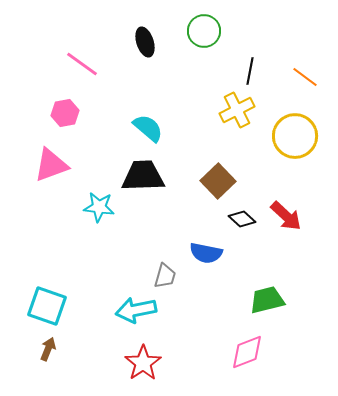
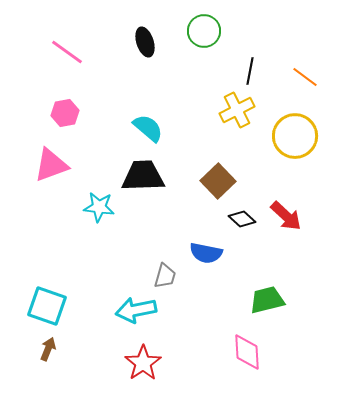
pink line: moved 15 px left, 12 px up
pink diamond: rotated 72 degrees counterclockwise
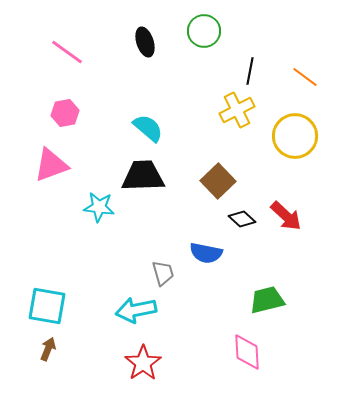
gray trapezoid: moved 2 px left, 3 px up; rotated 32 degrees counterclockwise
cyan square: rotated 9 degrees counterclockwise
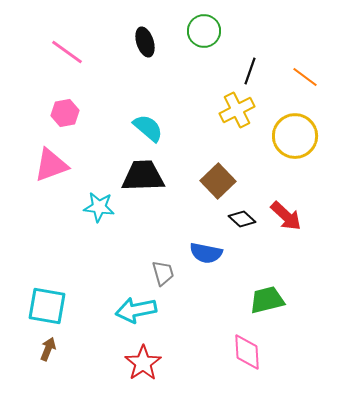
black line: rotated 8 degrees clockwise
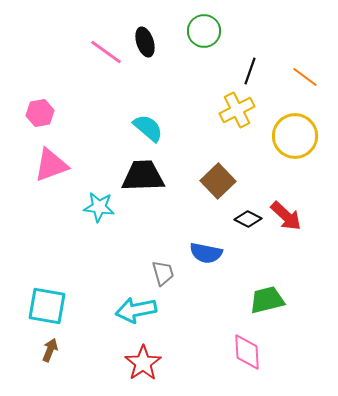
pink line: moved 39 px right
pink hexagon: moved 25 px left
black diamond: moved 6 px right; rotated 16 degrees counterclockwise
brown arrow: moved 2 px right, 1 px down
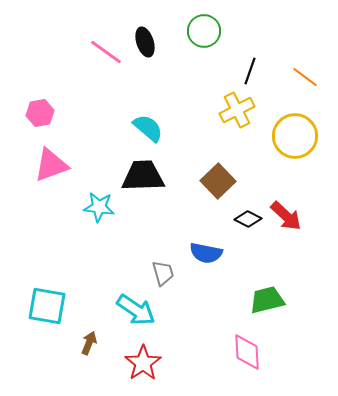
cyan arrow: rotated 135 degrees counterclockwise
brown arrow: moved 39 px right, 7 px up
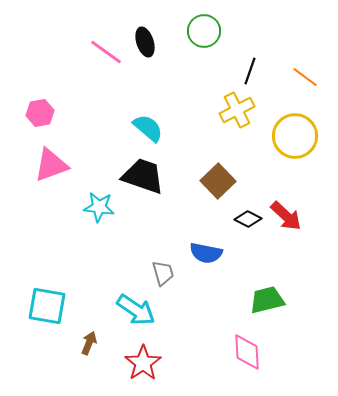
black trapezoid: rotated 21 degrees clockwise
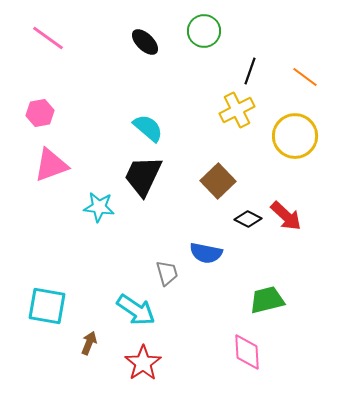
black ellipse: rotated 28 degrees counterclockwise
pink line: moved 58 px left, 14 px up
black trapezoid: rotated 84 degrees counterclockwise
gray trapezoid: moved 4 px right
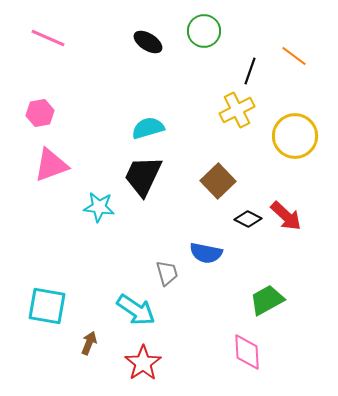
pink line: rotated 12 degrees counterclockwise
black ellipse: moved 3 px right; rotated 12 degrees counterclockwise
orange line: moved 11 px left, 21 px up
cyan semicircle: rotated 56 degrees counterclockwise
green trapezoid: rotated 15 degrees counterclockwise
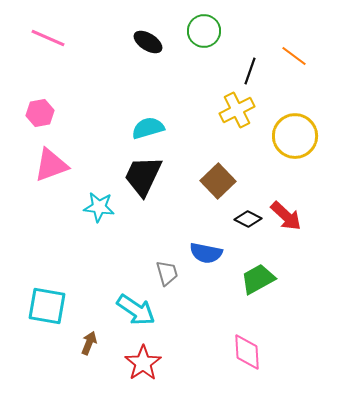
green trapezoid: moved 9 px left, 21 px up
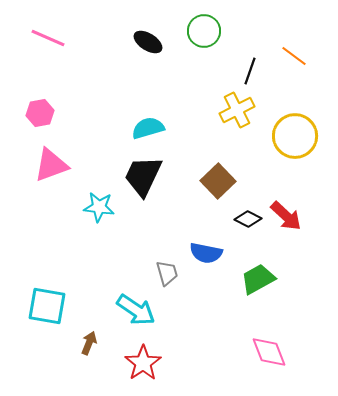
pink diamond: moved 22 px right; rotated 18 degrees counterclockwise
